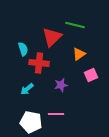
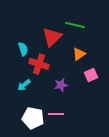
red cross: moved 1 px down; rotated 12 degrees clockwise
cyan arrow: moved 3 px left, 4 px up
white pentagon: moved 2 px right, 4 px up
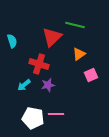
cyan semicircle: moved 11 px left, 8 px up
purple star: moved 13 px left
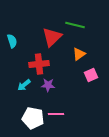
red cross: rotated 24 degrees counterclockwise
purple star: rotated 16 degrees clockwise
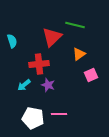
purple star: rotated 16 degrees clockwise
pink line: moved 3 px right
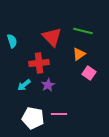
green line: moved 8 px right, 6 px down
red triangle: rotated 30 degrees counterclockwise
red cross: moved 1 px up
pink square: moved 2 px left, 2 px up; rotated 32 degrees counterclockwise
purple star: rotated 24 degrees clockwise
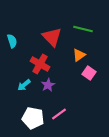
green line: moved 2 px up
orange triangle: moved 1 px down
red cross: moved 1 px right, 1 px down; rotated 36 degrees clockwise
pink line: rotated 35 degrees counterclockwise
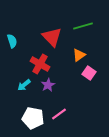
green line: moved 3 px up; rotated 30 degrees counterclockwise
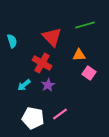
green line: moved 2 px right, 1 px up
orange triangle: rotated 32 degrees clockwise
red cross: moved 2 px right, 1 px up
pink line: moved 1 px right
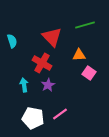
cyan arrow: rotated 120 degrees clockwise
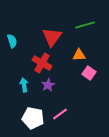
red triangle: rotated 20 degrees clockwise
